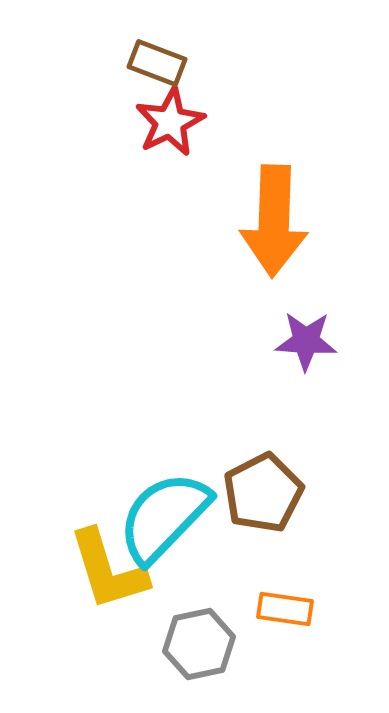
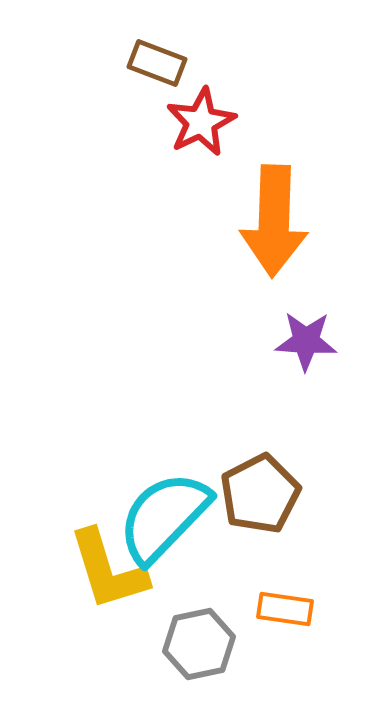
red star: moved 31 px right
brown pentagon: moved 3 px left, 1 px down
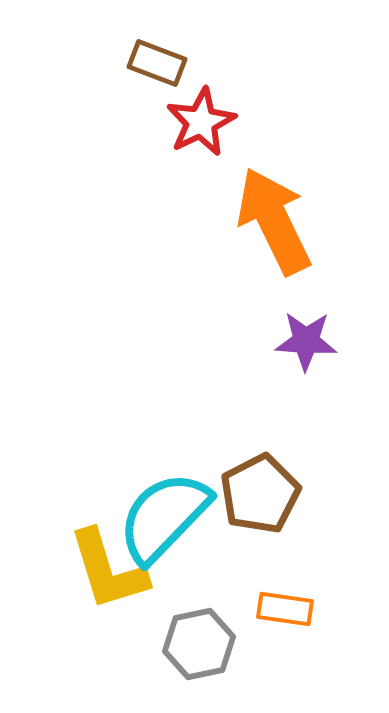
orange arrow: rotated 152 degrees clockwise
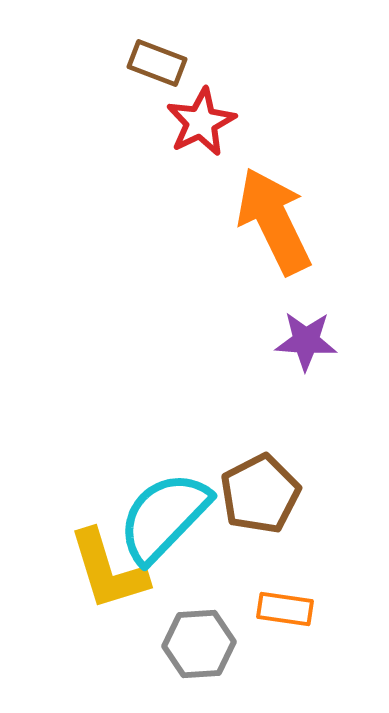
gray hexagon: rotated 8 degrees clockwise
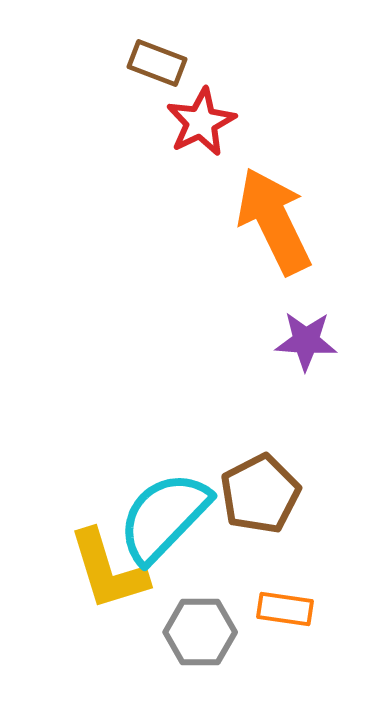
gray hexagon: moved 1 px right, 12 px up; rotated 4 degrees clockwise
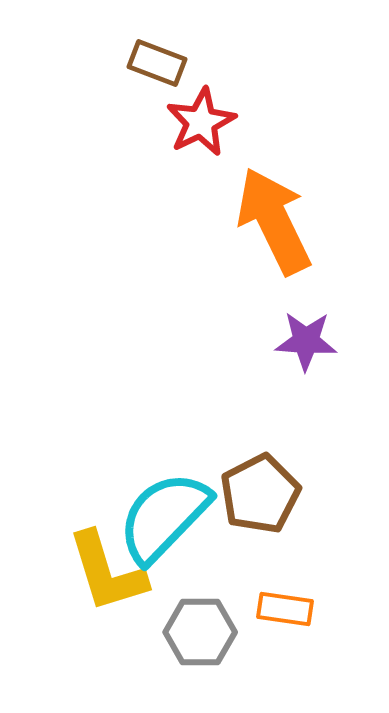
yellow L-shape: moved 1 px left, 2 px down
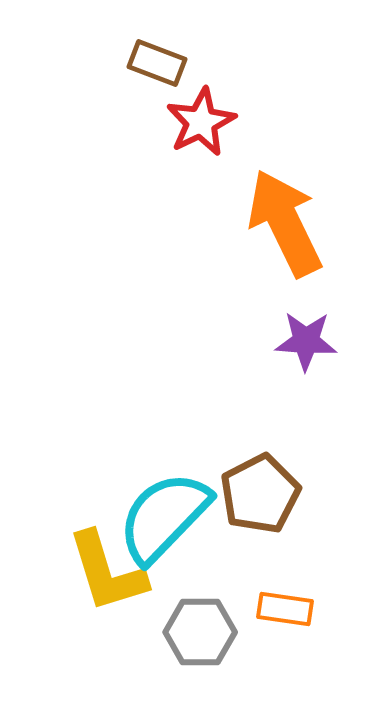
orange arrow: moved 11 px right, 2 px down
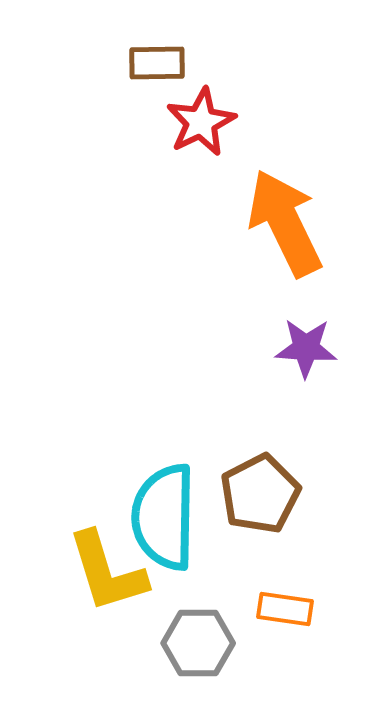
brown rectangle: rotated 22 degrees counterclockwise
purple star: moved 7 px down
cyan semicircle: rotated 43 degrees counterclockwise
gray hexagon: moved 2 px left, 11 px down
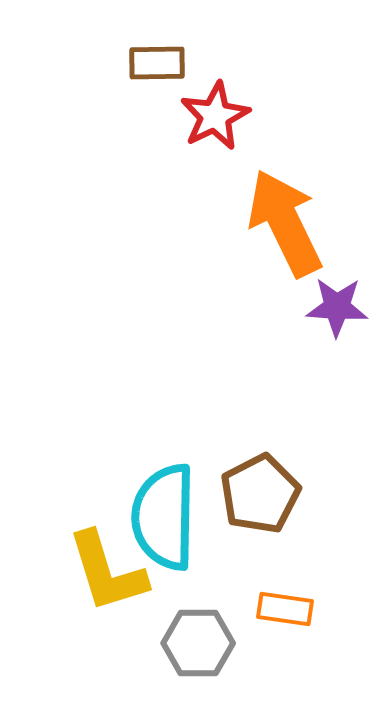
red star: moved 14 px right, 6 px up
purple star: moved 31 px right, 41 px up
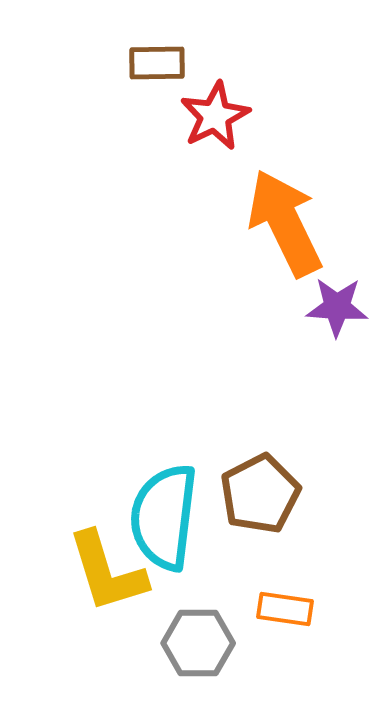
cyan semicircle: rotated 6 degrees clockwise
